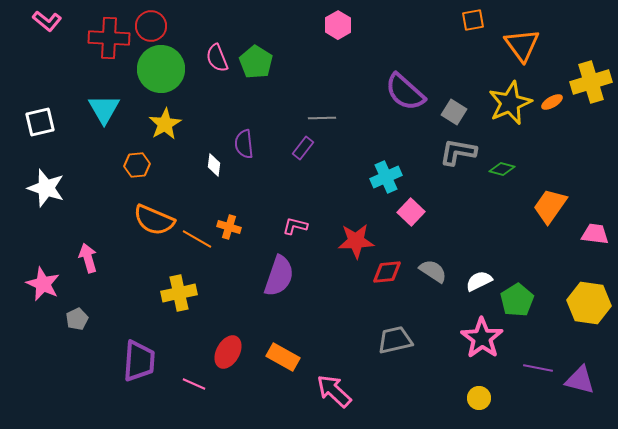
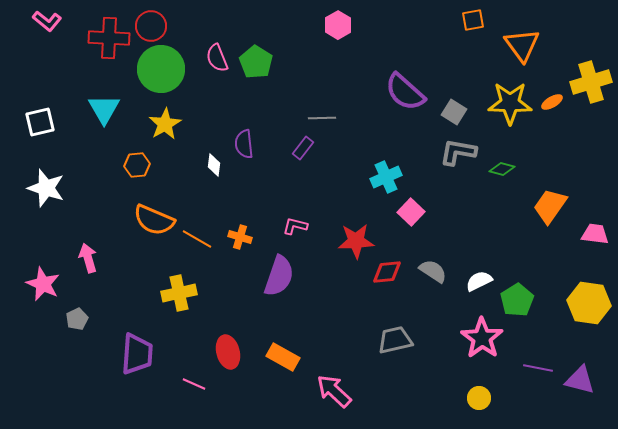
yellow star at (510, 103): rotated 24 degrees clockwise
orange cross at (229, 227): moved 11 px right, 10 px down
red ellipse at (228, 352): rotated 44 degrees counterclockwise
purple trapezoid at (139, 361): moved 2 px left, 7 px up
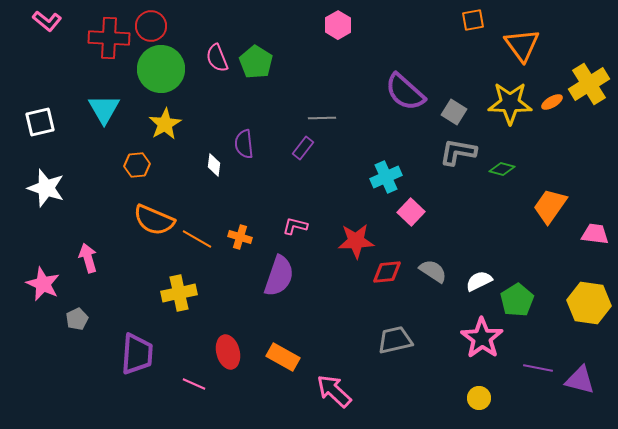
yellow cross at (591, 82): moved 2 px left, 2 px down; rotated 15 degrees counterclockwise
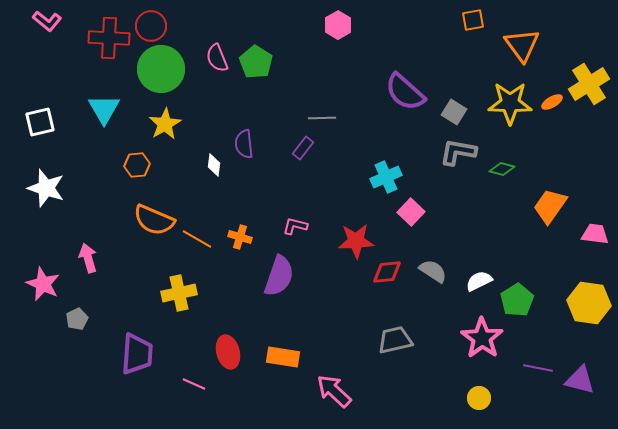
orange rectangle at (283, 357): rotated 20 degrees counterclockwise
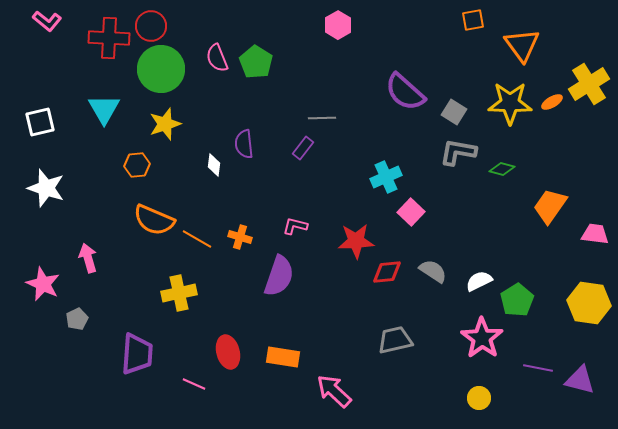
yellow star at (165, 124): rotated 12 degrees clockwise
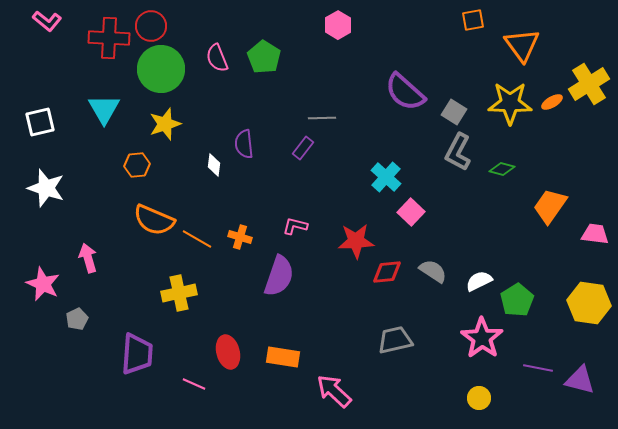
green pentagon at (256, 62): moved 8 px right, 5 px up
gray L-shape at (458, 152): rotated 72 degrees counterclockwise
cyan cross at (386, 177): rotated 24 degrees counterclockwise
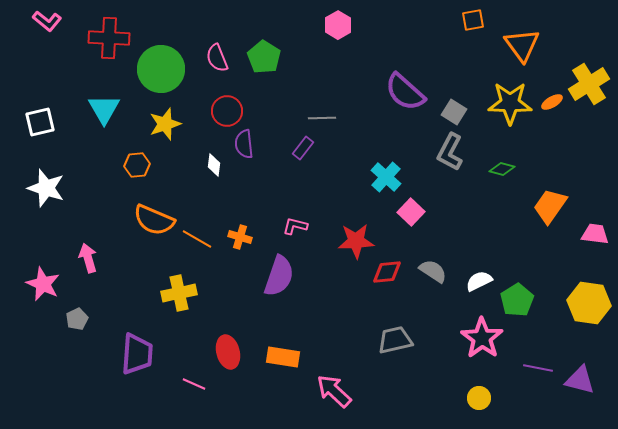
red circle at (151, 26): moved 76 px right, 85 px down
gray L-shape at (458, 152): moved 8 px left
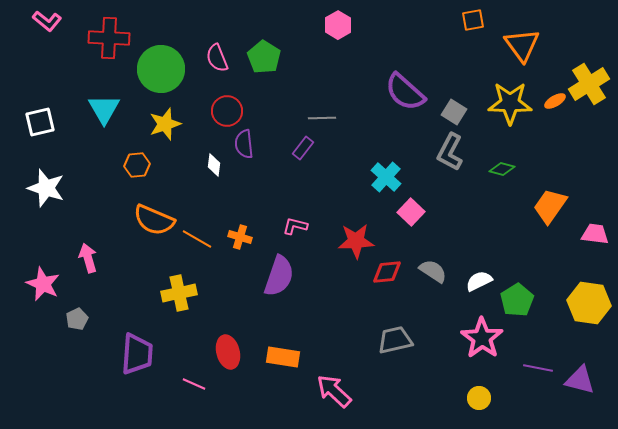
orange ellipse at (552, 102): moved 3 px right, 1 px up
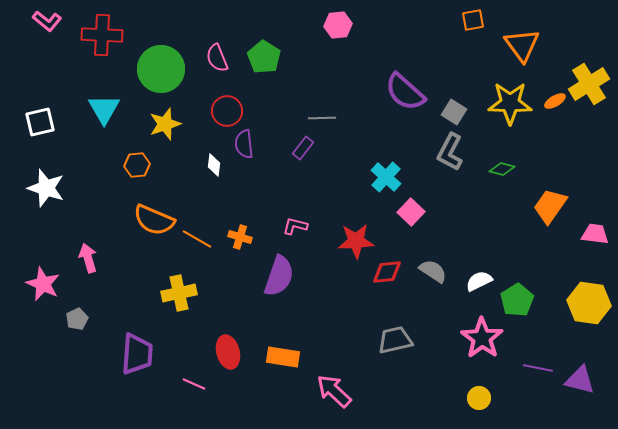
pink hexagon at (338, 25): rotated 24 degrees clockwise
red cross at (109, 38): moved 7 px left, 3 px up
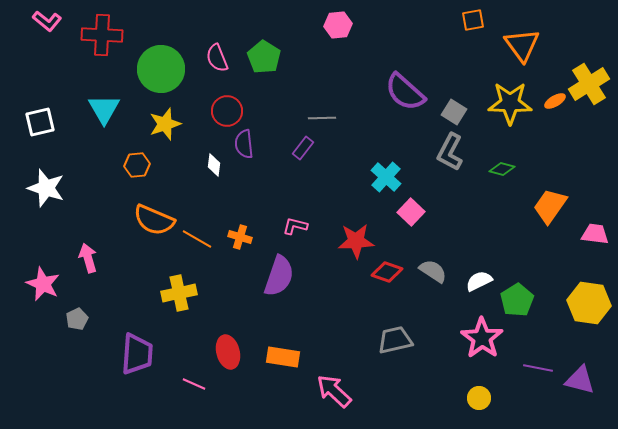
red diamond at (387, 272): rotated 24 degrees clockwise
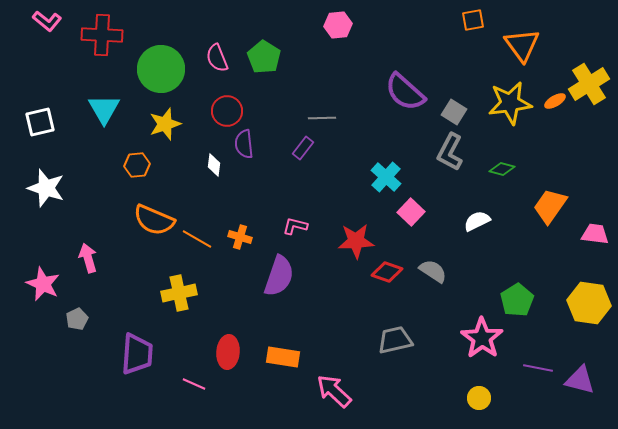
yellow star at (510, 103): rotated 9 degrees counterclockwise
white semicircle at (479, 281): moved 2 px left, 60 px up
red ellipse at (228, 352): rotated 20 degrees clockwise
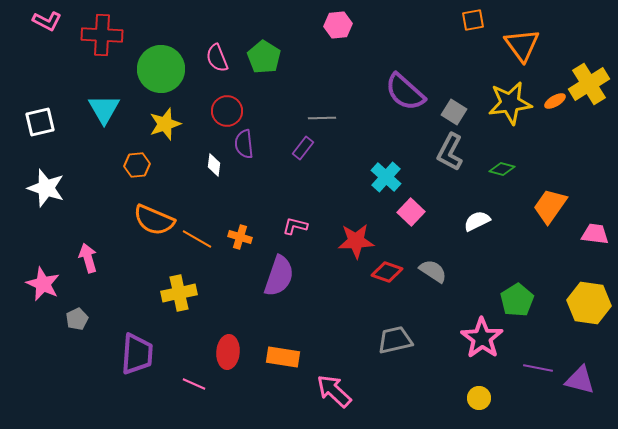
pink L-shape at (47, 21): rotated 12 degrees counterclockwise
